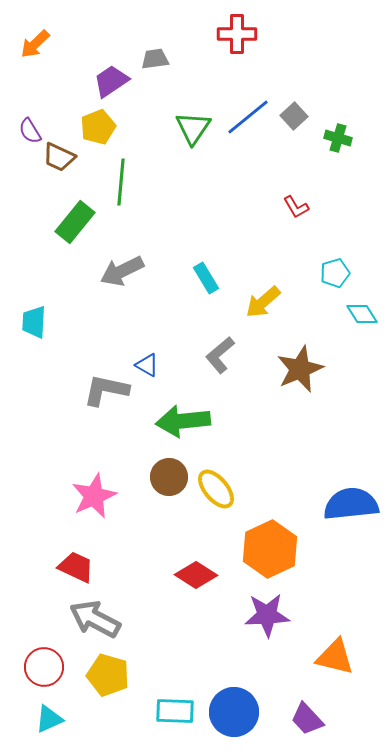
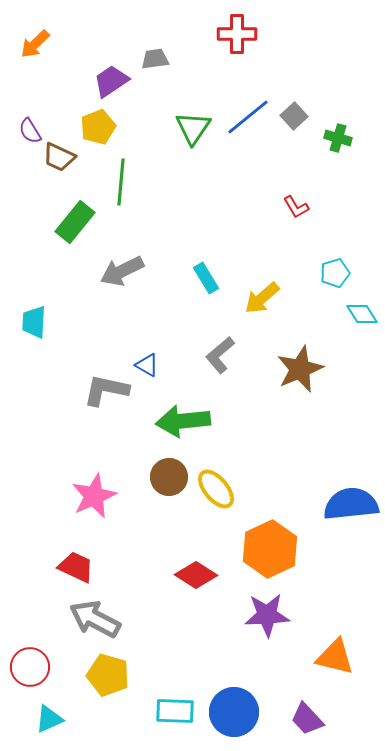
yellow arrow at (263, 302): moved 1 px left, 4 px up
red circle at (44, 667): moved 14 px left
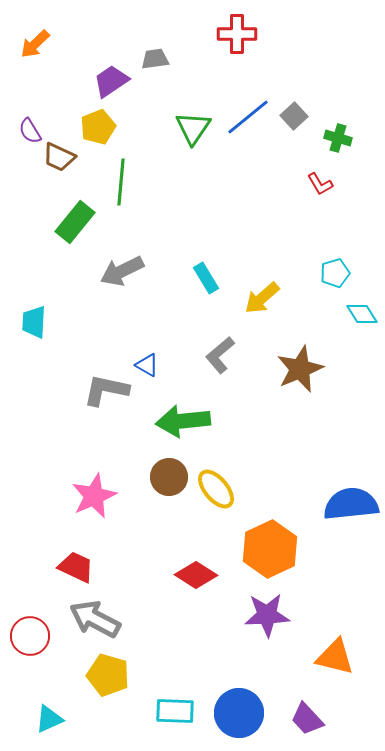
red L-shape at (296, 207): moved 24 px right, 23 px up
red circle at (30, 667): moved 31 px up
blue circle at (234, 712): moved 5 px right, 1 px down
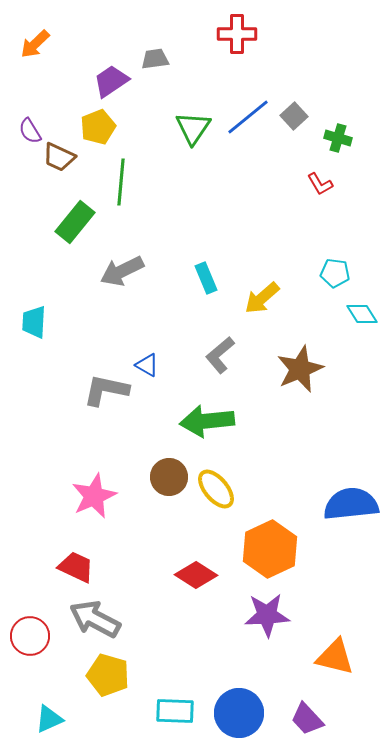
cyan pentagon at (335, 273): rotated 24 degrees clockwise
cyan rectangle at (206, 278): rotated 8 degrees clockwise
green arrow at (183, 421): moved 24 px right
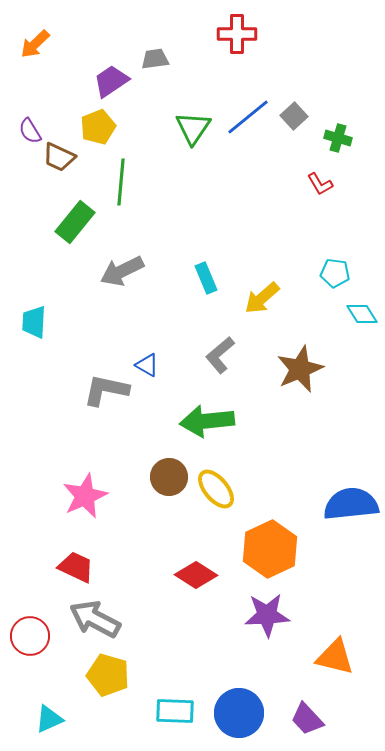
pink star at (94, 496): moved 9 px left
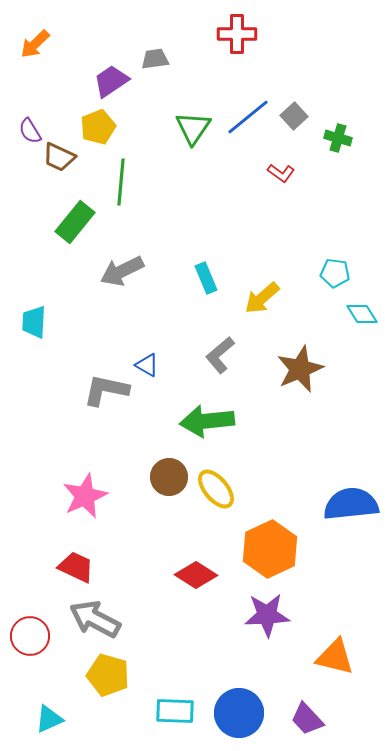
red L-shape at (320, 184): moved 39 px left, 11 px up; rotated 24 degrees counterclockwise
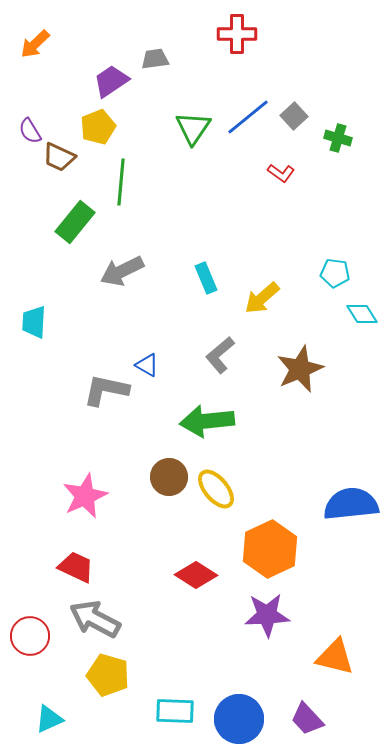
blue circle at (239, 713): moved 6 px down
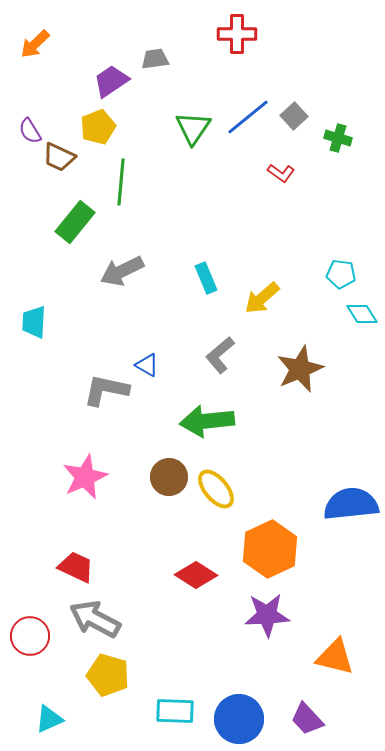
cyan pentagon at (335, 273): moved 6 px right, 1 px down
pink star at (85, 496): moved 19 px up
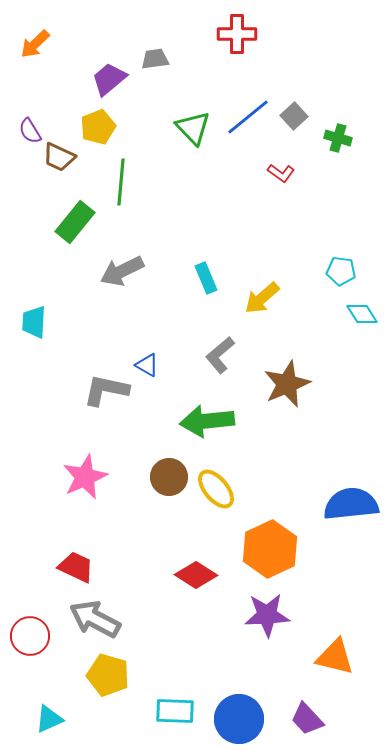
purple trapezoid at (111, 81): moved 2 px left, 2 px up; rotated 6 degrees counterclockwise
green triangle at (193, 128): rotated 18 degrees counterclockwise
cyan pentagon at (341, 274): moved 3 px up
brown star at (300, 369): moved 13 px left, 15 px down
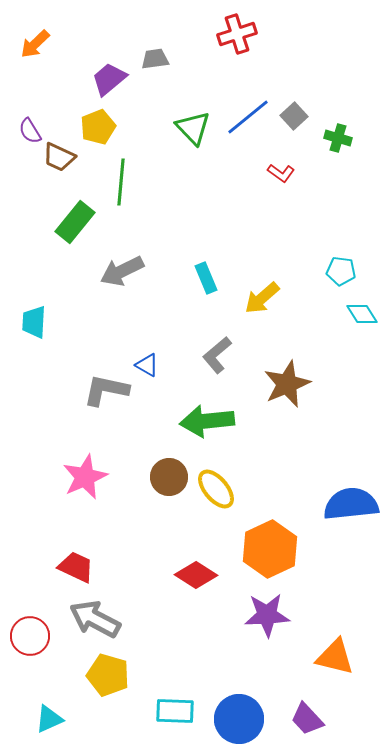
red cross at (237, 34): rotated 18 degrees counterclockwise
gray L-shape at (220, 355): moved 3 px left
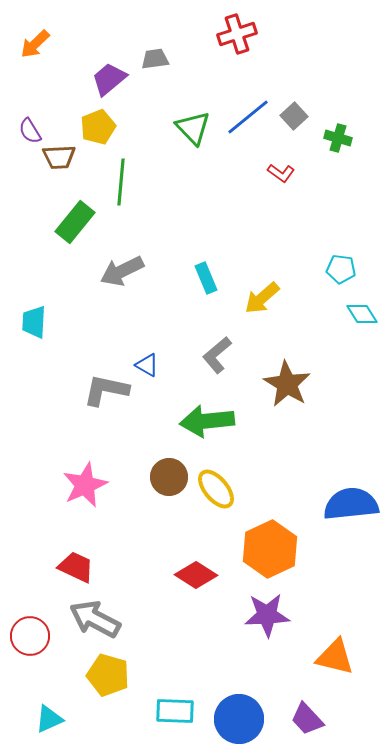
brown trapezoid at (59, 157): rotated 28 degrees counterclockwise
cyan pentagon at (341, 271): moved 2 px up
brown star at (287, 384): rotated 18 degrees counterclockwise
pink star at (85, 477): moved 8 px down
